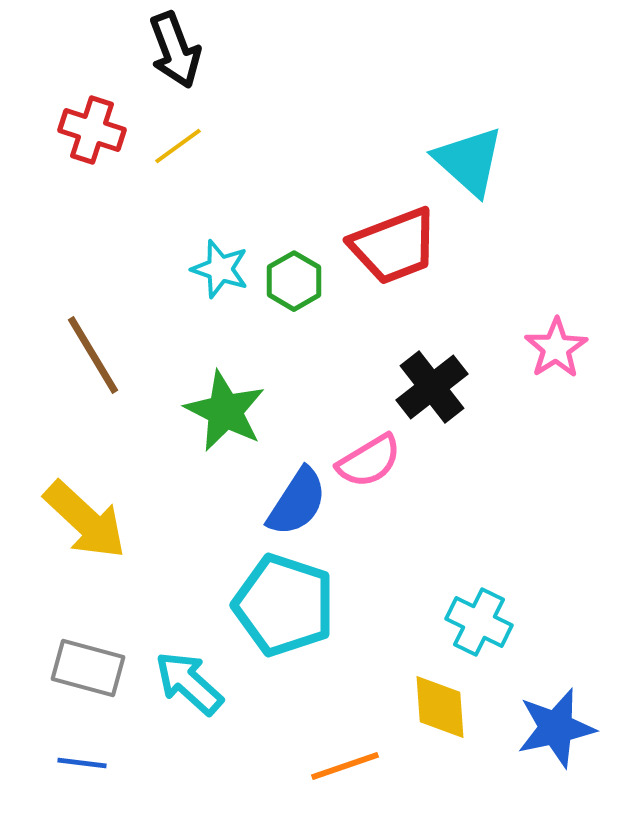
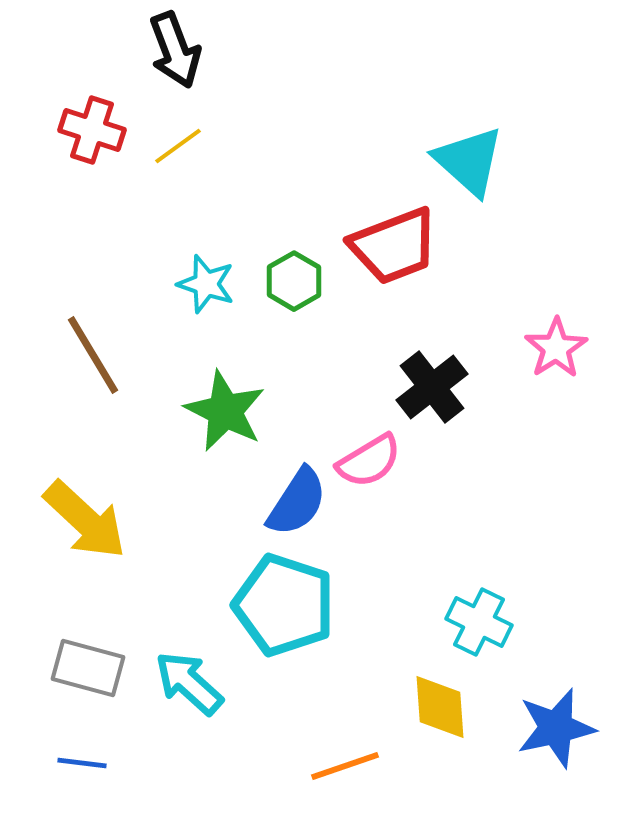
cyan star: moved 14 px left, 15 px down
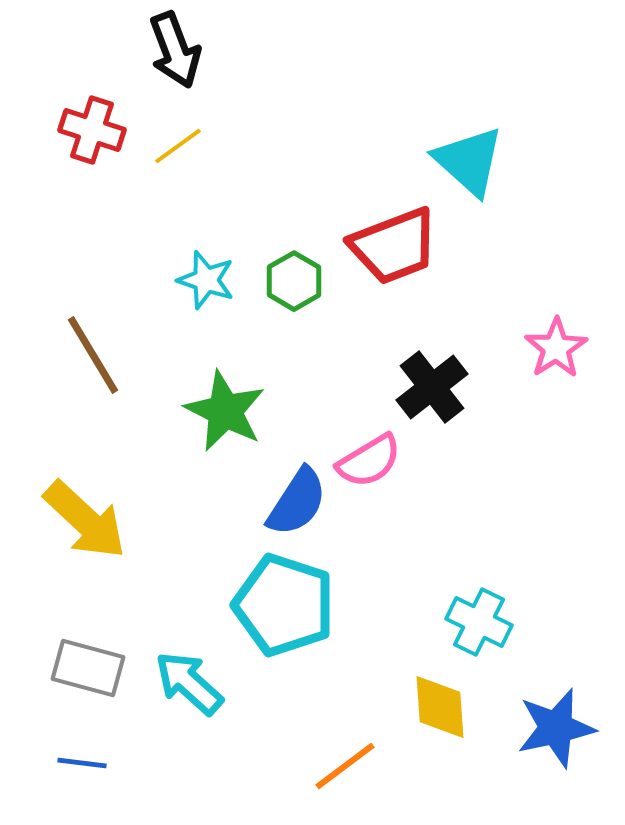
cyan star: moved 4 px up
orange line: rotated 18 degrees counterclockwise
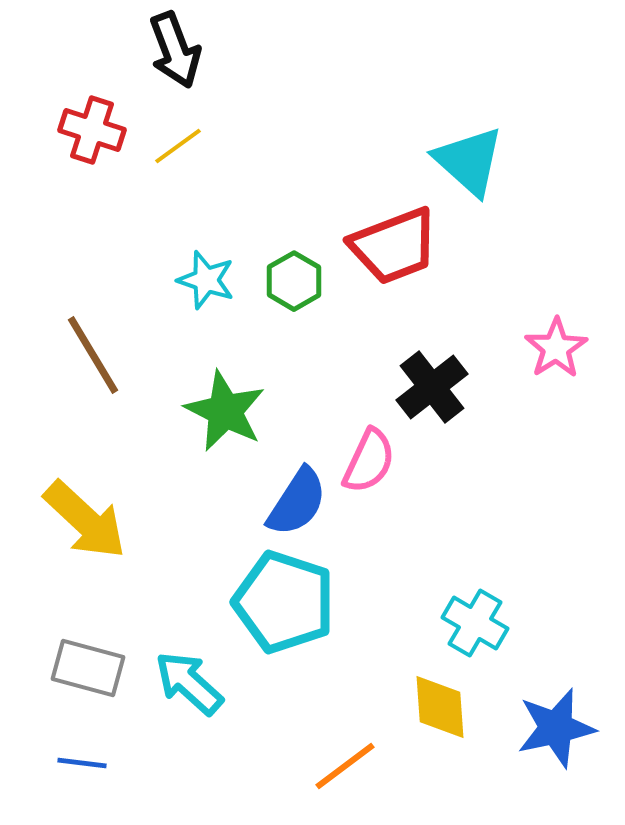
pink semicircle: rotated 34 degrees counterclockwise
cyan pentagon: moved 3 px up
cyan cross: moved 4 px left, 1 px down; rotated 4 degrees clockwise
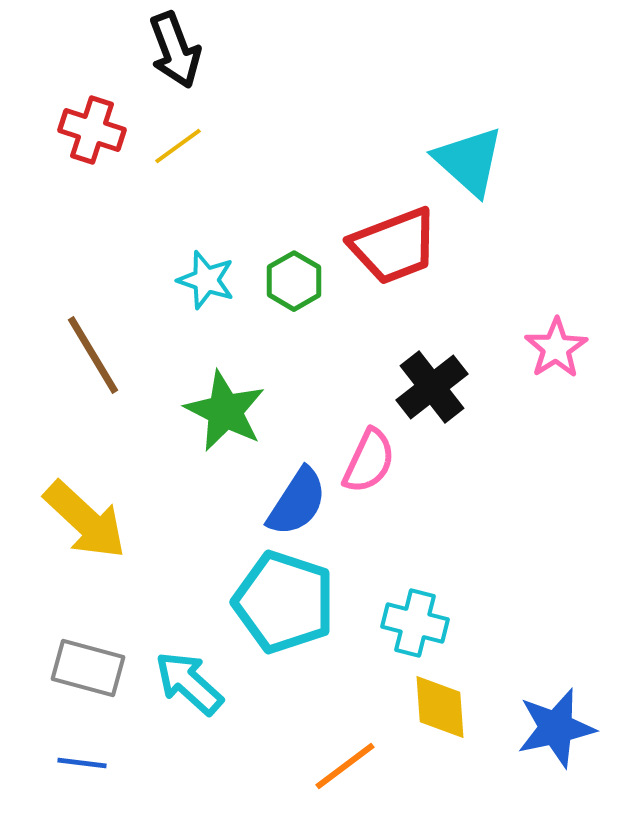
cyan cross: moved 60 px left; rotated 16 degrees counterclockwise
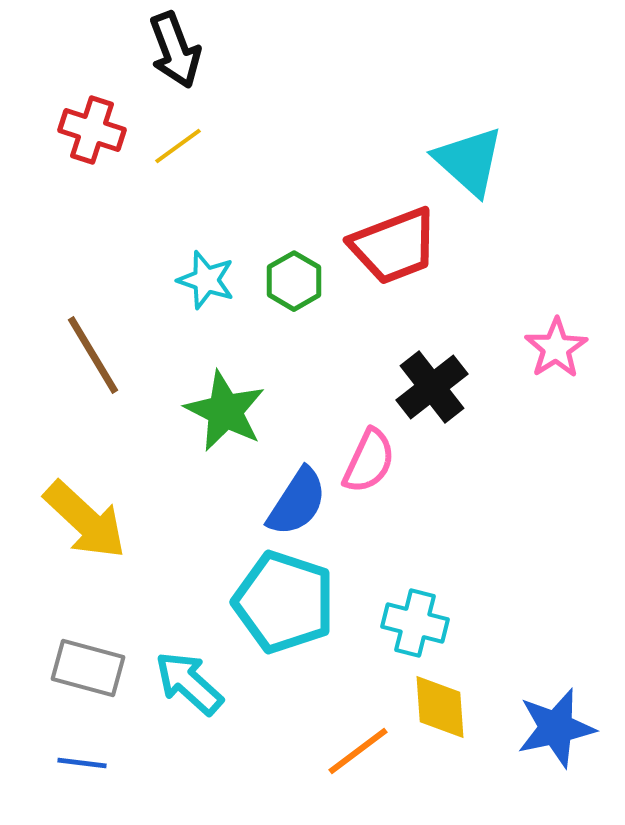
orange line: moved 13 px right, 15 px up
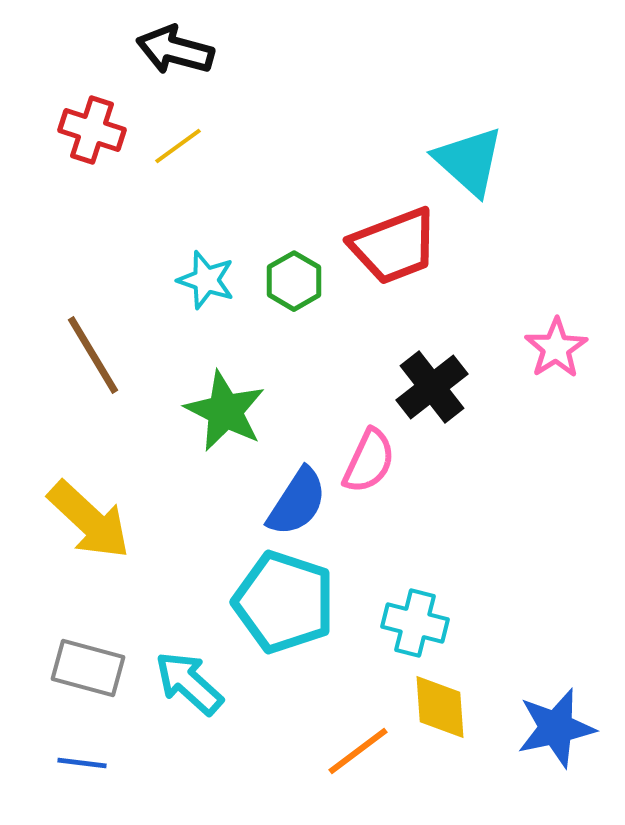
black arrow: rotated 126 degrees clockwise
yellow arrow: moved 4 px right
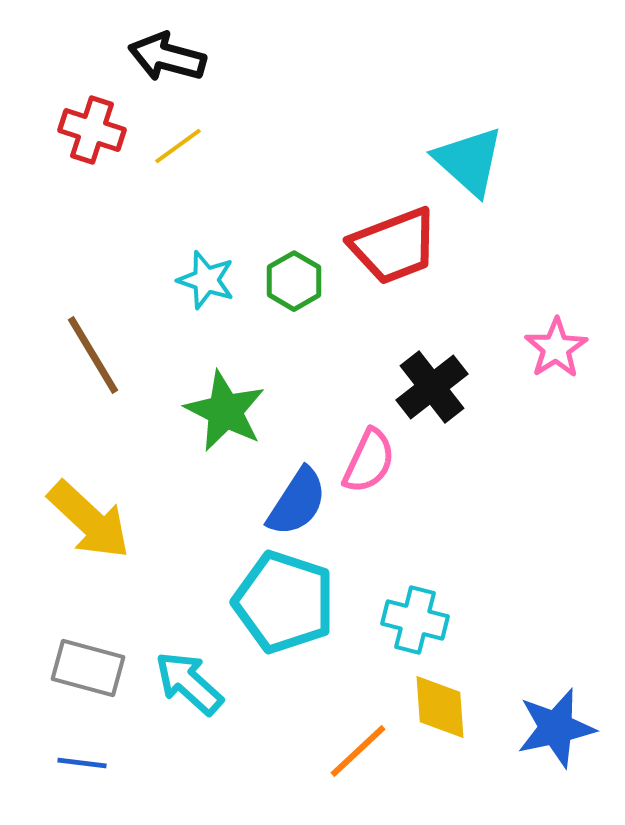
black arrow: moved 8 px left, 7 px down
cyan cross: moved 3 px up
orange line: rotated 6 degrees counterclockwise
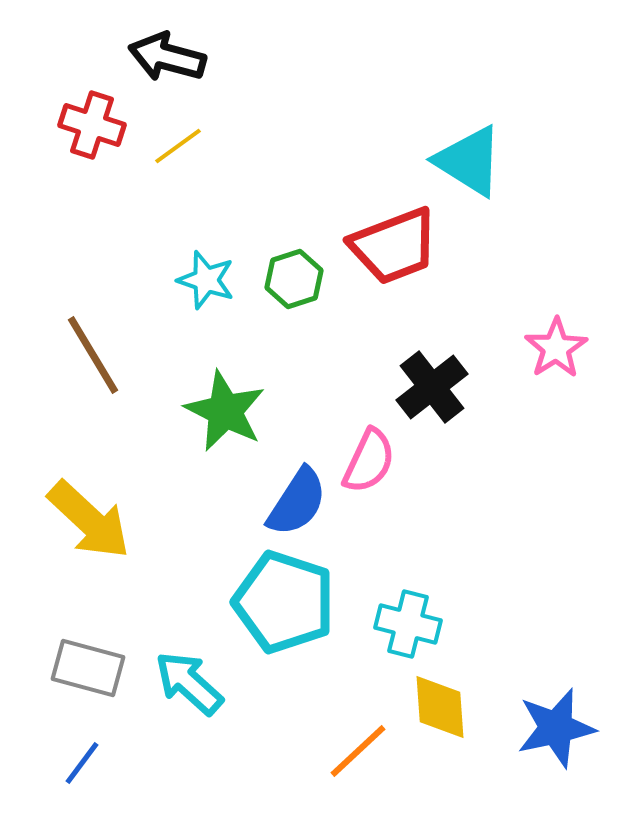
red cross: moved 5 px up
cyan triangle: rotated 10 degrees counterclockwise
green hexagon: moved 2 px up; rotated 12 degrees clockwise
cyan cross: moved 7 px left, 4 px down
blue line: rotated 60 degrees counterclockwise
